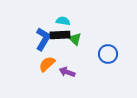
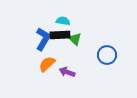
blue circle: moved 1 px left, 1 px down
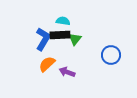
green triangle: rotated 24 degrees clockwise
blue circle: moved 4 px right
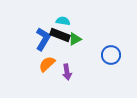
black rectangle: rotated 24 degrees clockwise
green triangle: rotated 24 degrees clockwise
purple arrow: rotated 119 degrees counterclockwise
